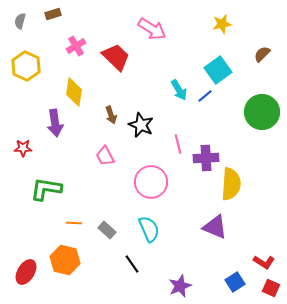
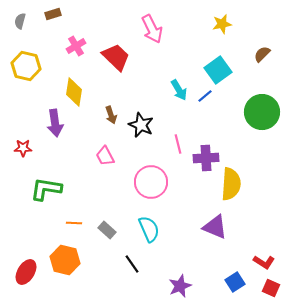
pink arrow: rotated 32 degrees clockwise
yellow hexagon: rotated 12 degrees counterclockwise
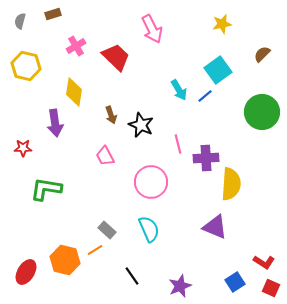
orange line: moved 21 px right, 27 px down; rotated 35 degrees counterclockwise
black line: moved 12 px down
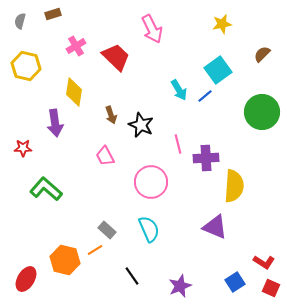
yellow semicircle: moved 3 px right, 2 px down
green L-shape: rotated 32 degrees clockwise
red ellipse: moved 7 px down
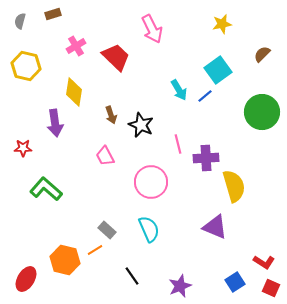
yellow semicircle: rotated 20 degrees counterclockwise
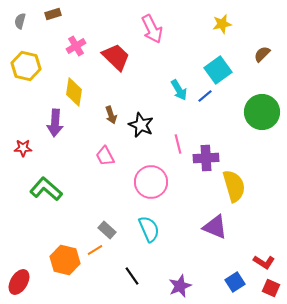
purple arrow: rotated 12 degrees clockwise
red ellipse: moved 7 px left, 3 px down
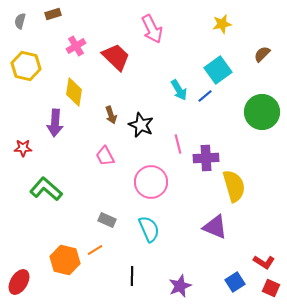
gray rectangle: moved 10 px up; rotated 18 degrees counterclockwise
black line: rotated 36 degrees clockwise
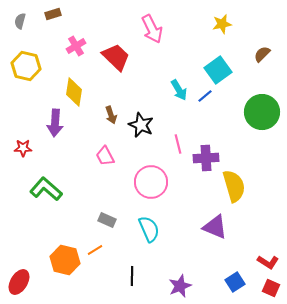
red L-shape: moved 4 px right
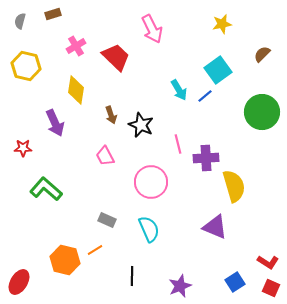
yellow diamond: moved 2 px right, 2 px up
purple arrow: rotated 28 degrees counterclockwise
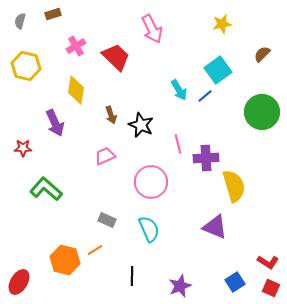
pink trapezoid: rotated 95 degrees clockwise
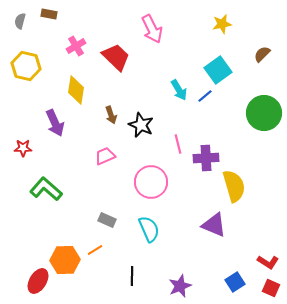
brown rectangle: moved 4 px left; rotated 28 degrees clockwise
green circle: moved 2 px right, 1 px down
purple triangle: moved 1 px left, 2 px up
orange hexagon: rotated 16 degrees counterclockwise
red ellipse: moved 19 px right, 1 px up
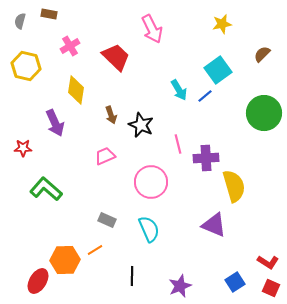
pink cross: moved 6 px left
